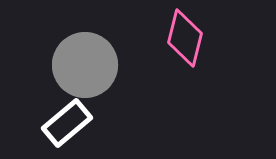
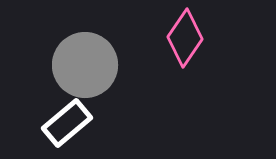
pink diamond: rotated 20 degrees clockwise
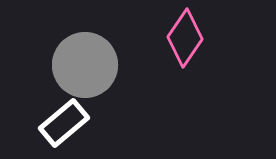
white rectangle: moved 3 px left
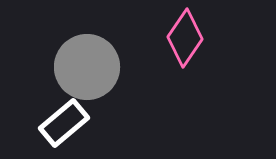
gray circle: moved 2 px right, 2 px down
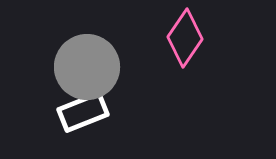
white rectangle: moved 19 px right, 11 px up; rotated 18 degrees clockwise
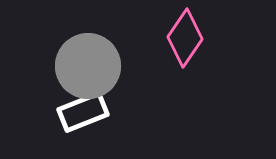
gray circle: moved 1 px right, 1 px up
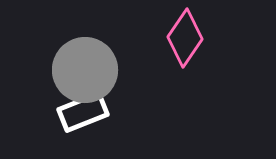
gray circle: moved 3 px left, 4 px down
